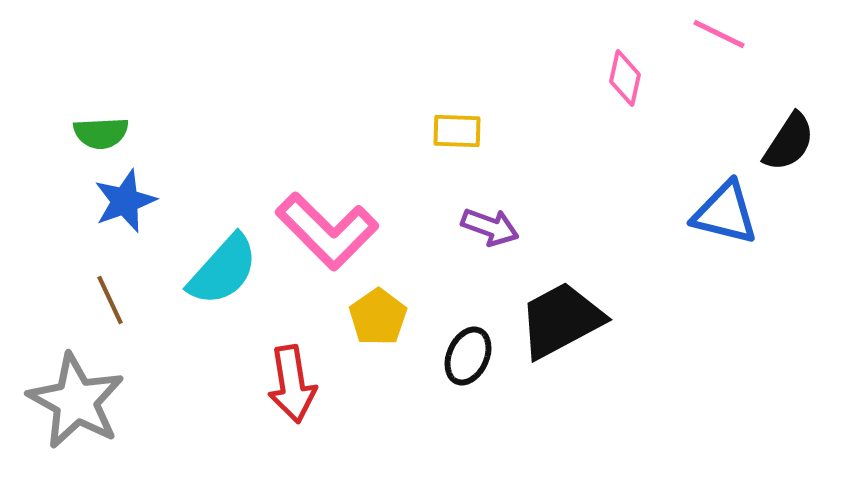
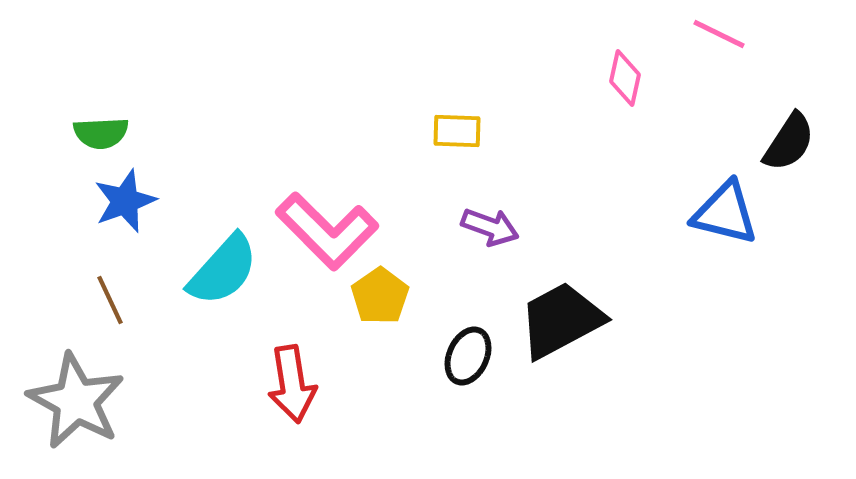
yellow pentagon: moved 2 px right, 21 px up
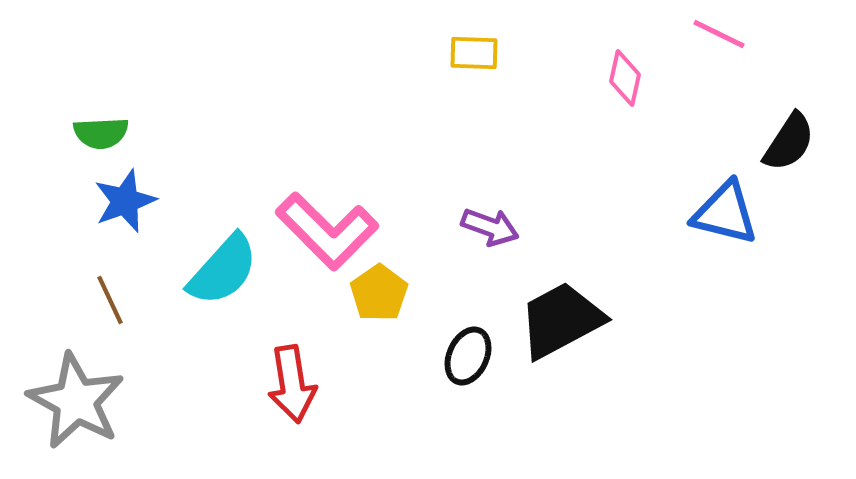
yellow rectangle: moved 17 px right, 78 px up
yellow pentagon: moved 1 px left, 3 px up
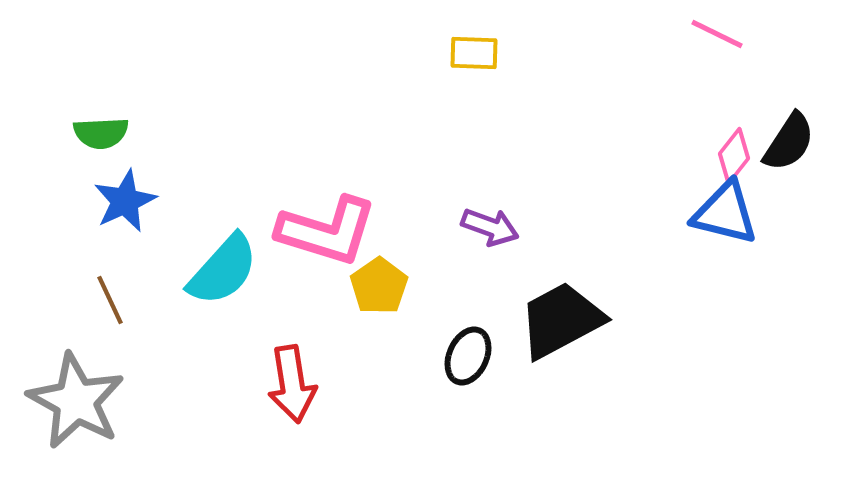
pink line: moved 2 px left
pink diamond: moved 109 px right, 78 px down; rotated 26 degrees clockwise
blue star: rotated 4 degrees counterclockwise
pink L-shape: rotated 28 degrees counterclockwise
yellow pentagon: moved 7 px up
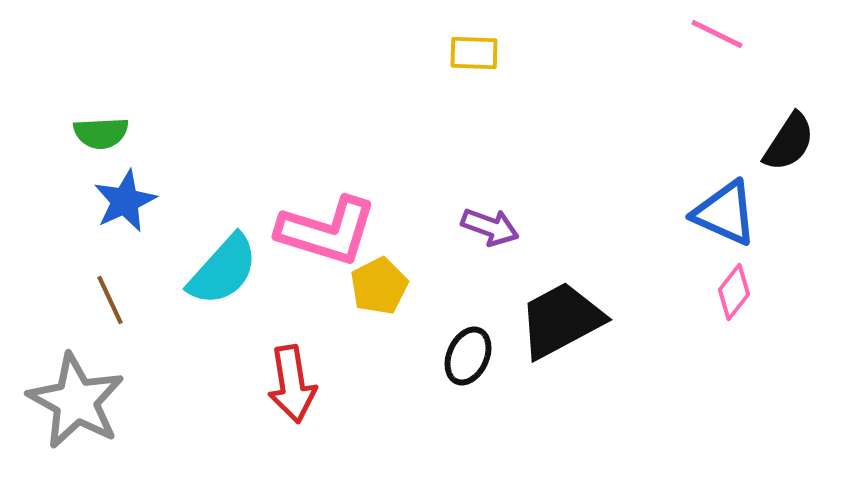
pink diamond: moved 136 px down
blue triangle: rotated 10 degrees clockwise
yellow pentagon: rotated 8 degrees clockwise
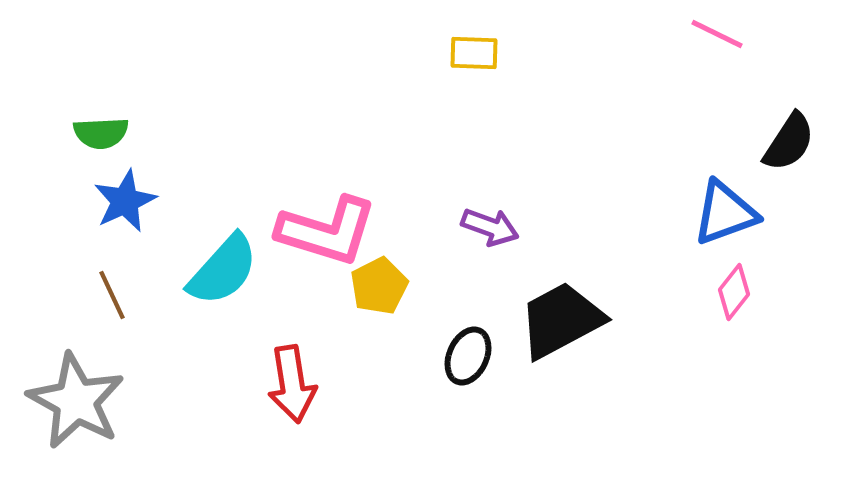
blue triangle: rotated 44 degrees counterclockwise
brown line: moved 2 px right, 5 px up
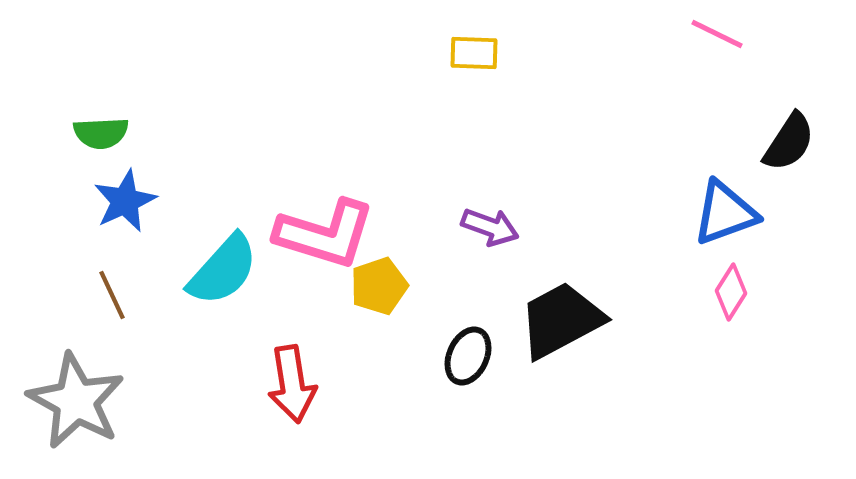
pink L-shape: moved 2 px left, 3 px down
yellow pentagon: rotated 8 degrees clockwise
pink diamond: moved 3 px left; rotated 6 degrees counterclockwise
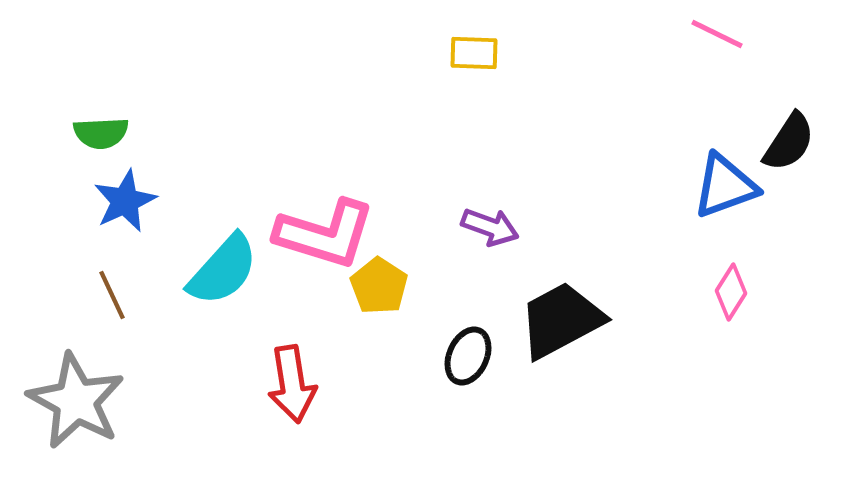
blue triangle: moved 27 px up
yellow pentagon: rotated 20 degrees counterclockwise
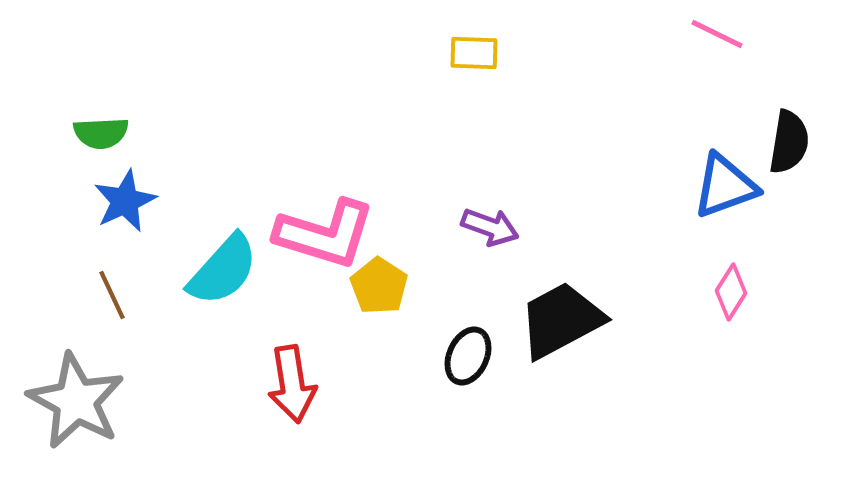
black semicircle: rotated 24 degrees counterclockwise
